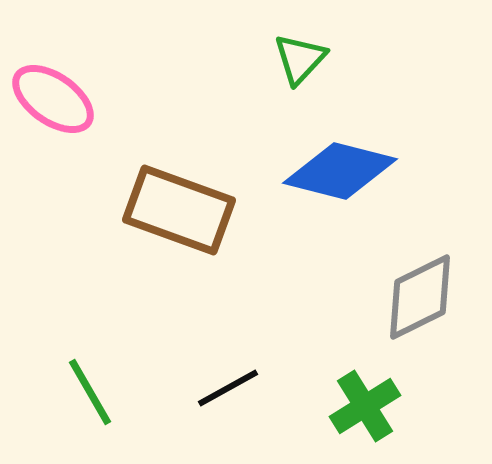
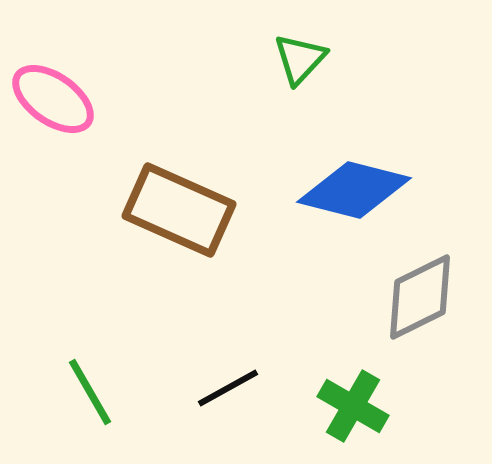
blue diamond: moved 14 px right, 19 px down
brown rectangle: rotated 4 degrees clockwise
green cross: moved 12 px left; rotated 28 degrees counterclockwise
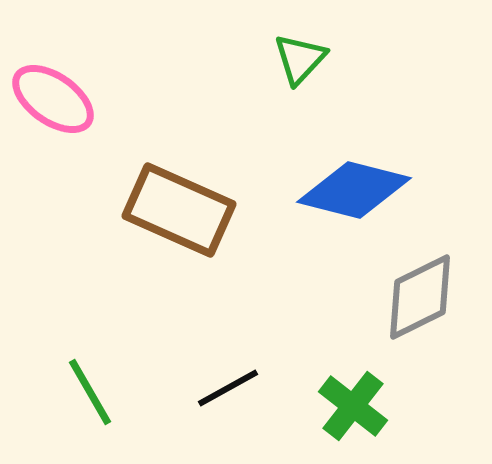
green cross: rotated 8 degrees clockwise
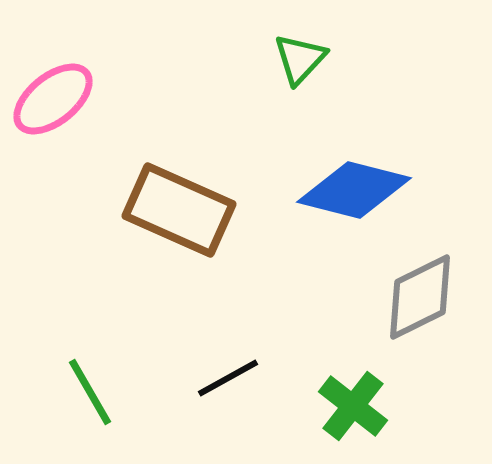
pink ellipse: rotated 74 degrees counterclockwise
black line: moved 10 px up
